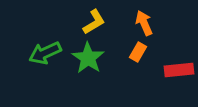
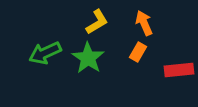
yellow L-shape: moved 3 px right
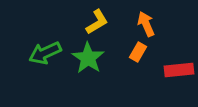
orange arrow: moved 2 px right, 1 px down
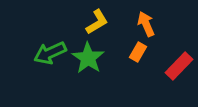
green arrow: moved 5 px right
red rectangle: moved 4 px up; rotated 40 degrees counterclockwise
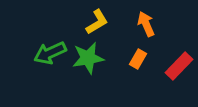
orange rectangle: moved 7 px down
green star: rotated 28 degrees clockwise
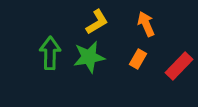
green arrow: rotated 116 degrees clockwise
green star: moved 1 px right, 1 px up
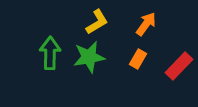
orange arrow: rotated 60 degrees clockwise
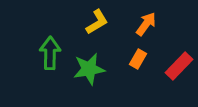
green star: moved 12 px down
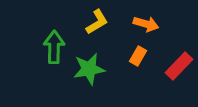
orange arrow: rotated 70 degrees clockwise
green arrow: moved 4 px right, 6 px up
orange rectangle: moved 3 px up
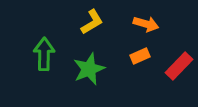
yellow L-shape: moved 5 px left
green arrow: moved 10 px left, 7 px down
orange rectangle: moved 2 px right; rotated 36 degrees clockwise
green star: rotated 12 degrees counterclockwise
